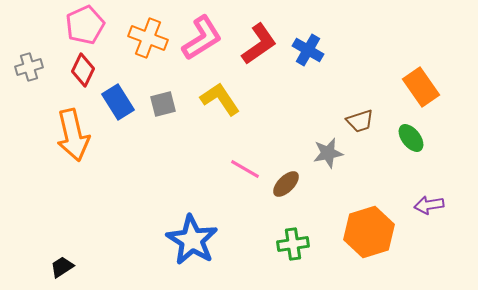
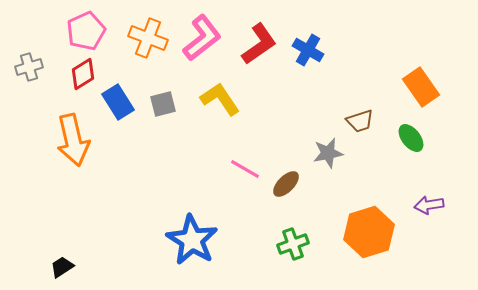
pink pentagon: moved 1 px right, 6 px down
pink L-shape: rotated 6 degrees counterclockwise
red diamond: moved 4 px down; rotated 32 degrees clockwise
orange arrow: moved 5 px down
green cross: rotated 12 degrees counterclockwise
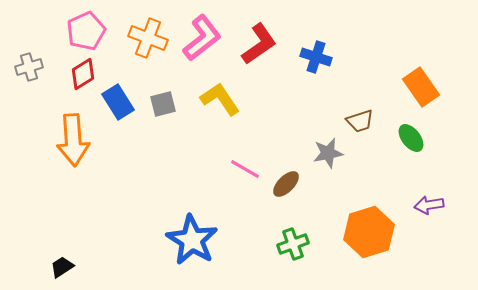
blue cross: moved 8 px right, 7 px down; rotated 12 degrees counterclockwise
orange arrow: rotated 9 degrees clockwise
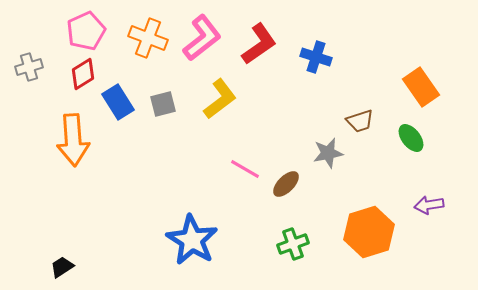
yellow L-shape: rotated 87 degrees clockwise
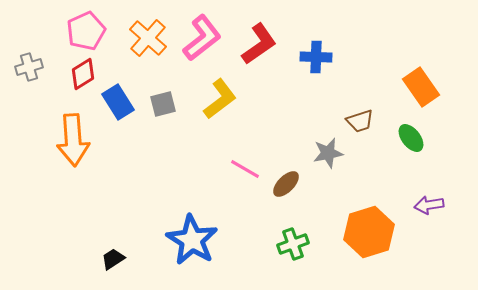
orange cross: rotated 21 degrees clockwise
blue cross: rotated 16 degrees counterclockwise
black trapezoid: moved 51 px right, 8 px up
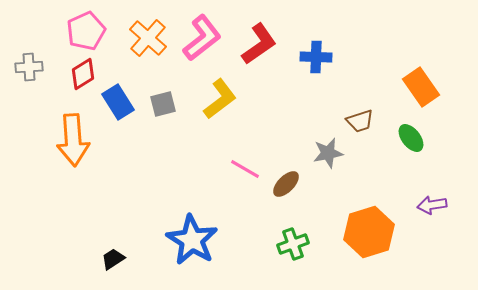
gray cross: rotated 12 degrees clockwise
purple arrow: moved 3 px right
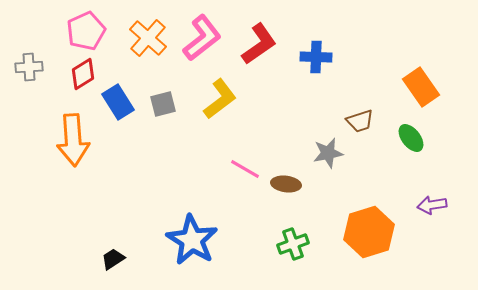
brown ellipse: rotated 52 degrees clockwise
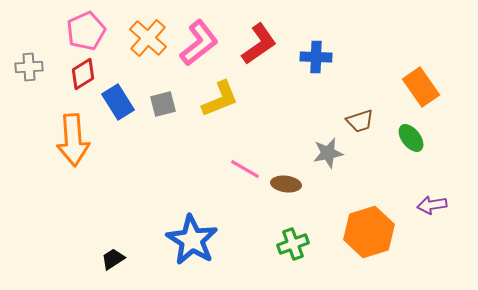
pink L-shape: moved 3 px left, 5 px down
yellow L-shape: rotated 15 degrees clockwise
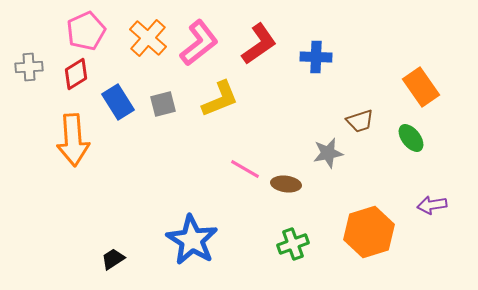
red diamond: moved 7 px left
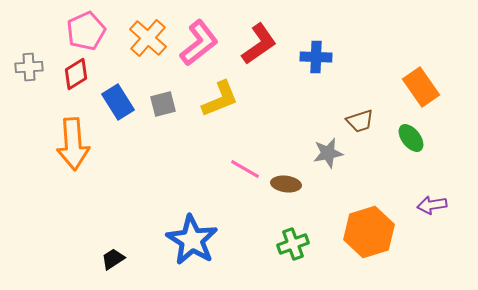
orange arrow: moved 4 px down
